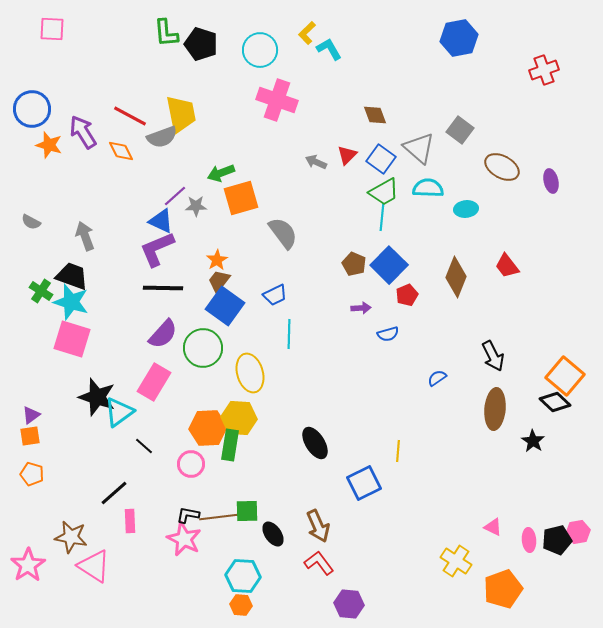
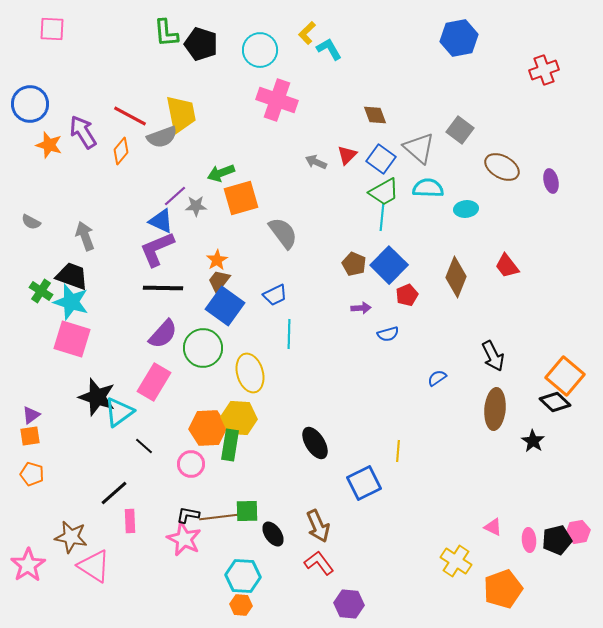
blue circle at (32, 109): moved 2 px left, 5 px up
orange diamond at (121, 151): rotated 68 degrees clockwise
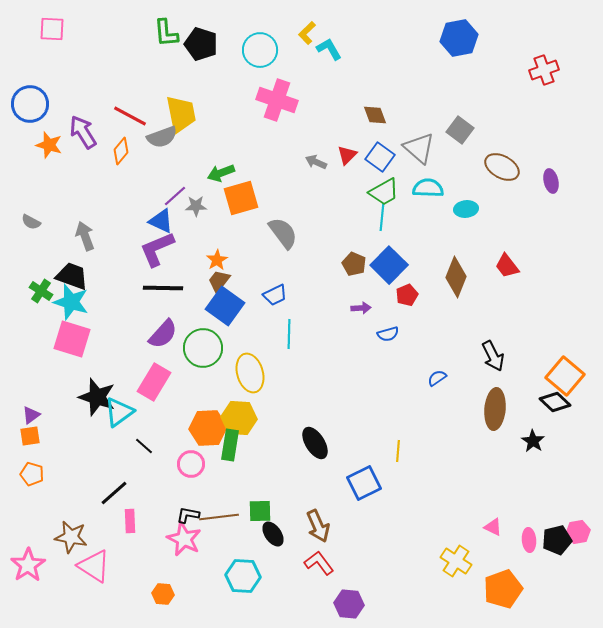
blue square at (381, 159): moved 1 px left, 2 px up
green square at (247, 511): moved 13 px right
orange hexagon at (241, 605): moved 78 px left, 11 px up
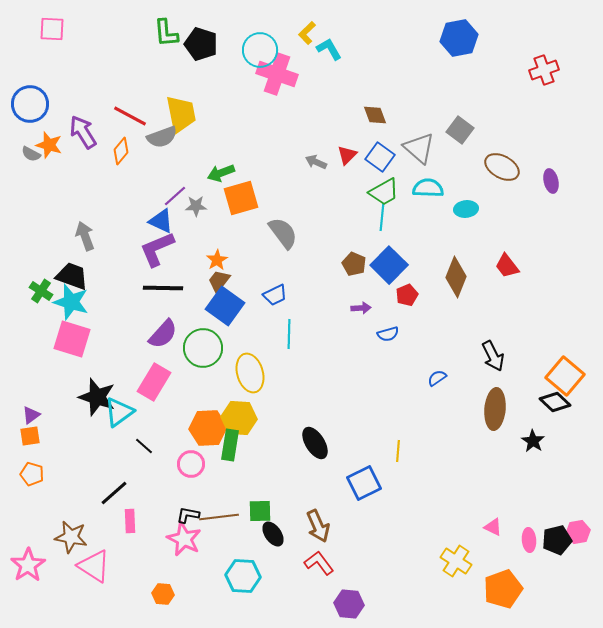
pink cross at (277, 100): moved 26 px up
gray semicircle at (31, 222): moved 68 px up
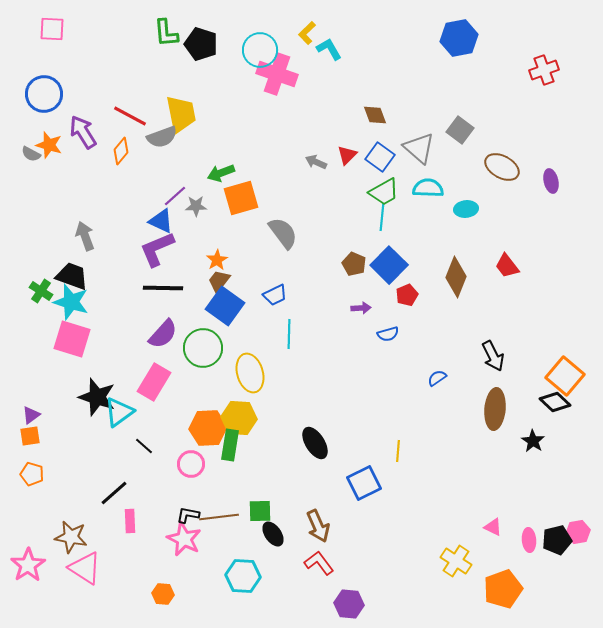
blue circle at (30, 104): moved 14 px right, 10 px up
pink triangle at (94, 566): moved 9 px left, 2 px down
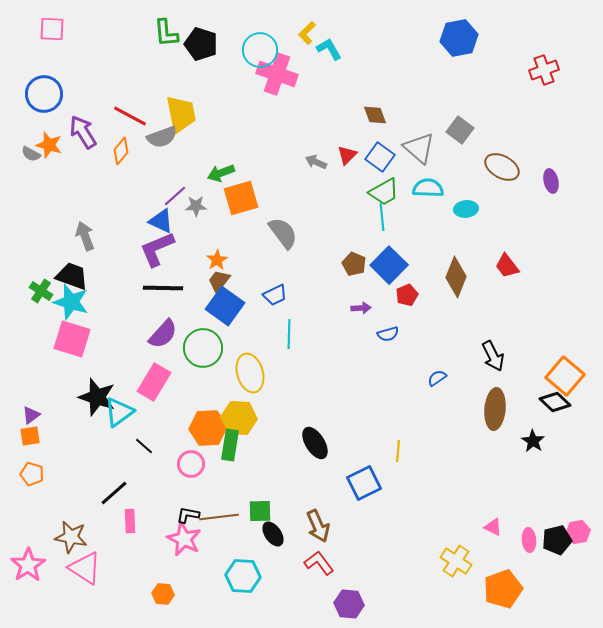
cyan line at (382, 217): rotated 12 degrees counterclockwise
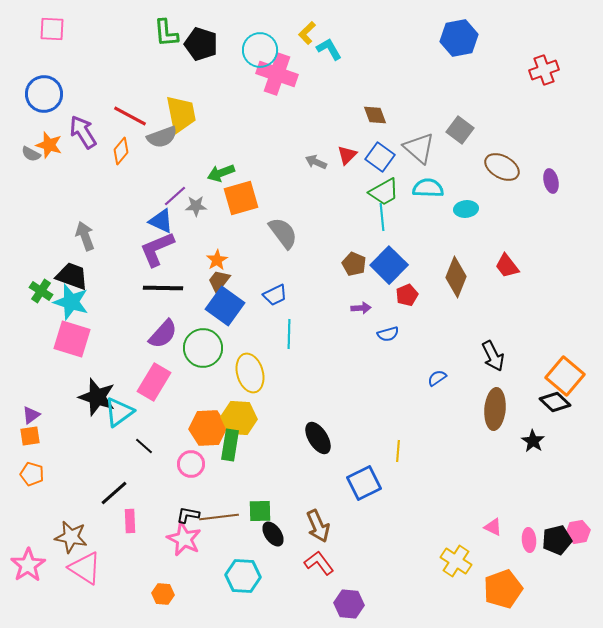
black ellipse at (315, 443): moved 3 px right, 5 px up
